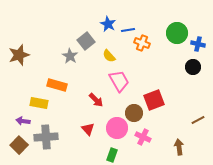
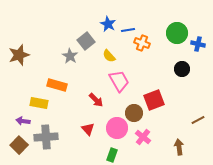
black circle: moved 11 px left, 2 px down
pink cross: rotated 14 degrees clockwise
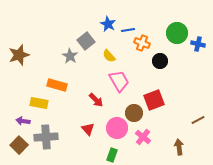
black circle: moved 22 px left, 8 px up
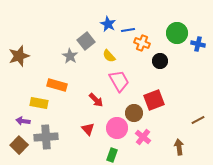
brown star: moved 1 px down
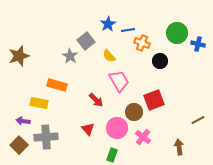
blue star: rotated 14 degrees clockwise
brown circle: moved 1 px up
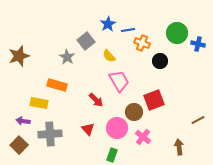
gray star: moved 3 px left, 1 px down
gray cross: moved 4 px right, 3 px up
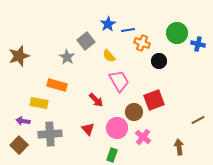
black circle: moved 1 px left
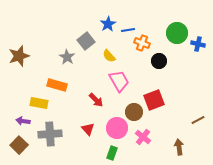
green rectangle: moved 2 px up
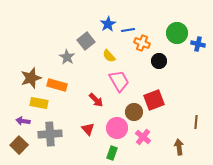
brown star: moved 12 px right, 22 px down
brown line: moved 2 px left, 2 px down; rotated 56 degrees counterclockwise
